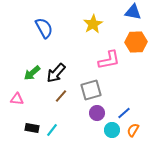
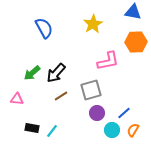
pink L-shape: moved 1 px left, 1 px down
brown line: rotated 16 degrees clockwise
cyan line: moved 1 px down
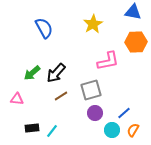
purple circle: moved 2 px left
black rectangle: rotated 16 degrees counterclockwise
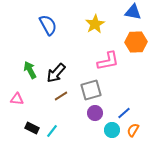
yellow star: moved 2 px right
blue semicircle: moved 4 px right, 3 px up
green arrow: moved 2 px left, 3 px up; rotated 102 degrees clockwise
black rectangle: rotated 32 degrees clockwise
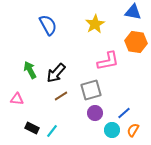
orange hexagon: rotated 10 degrees clockwise
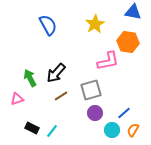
orange hexagon: moved 8 px left
green arrow: moved 8 px down
pink triangle: rotated 24 degrees counterclockwise
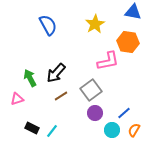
gray square: rotated 20 degrees counterclockwise
orange semicircle: moved 1 px right
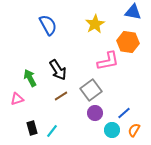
black arrow: moved 2 px right, 3 px up; rotated 75 degrees counterclockwise
black rectangle: rotated 48 degrees clockwise
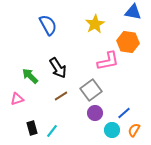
black arrow: moved 2 px up
green arrow: moved 2 px up; rotated 18 degrees counterclockwise
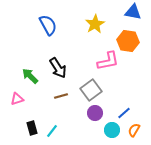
orange hexagon: moved 1 px up
brown line: rotated 16 degrees clockwise
